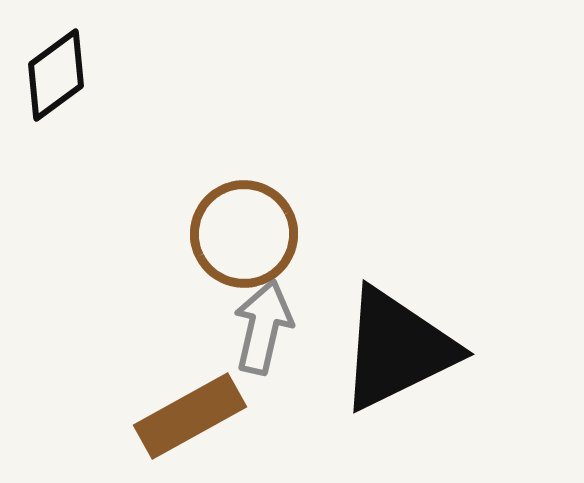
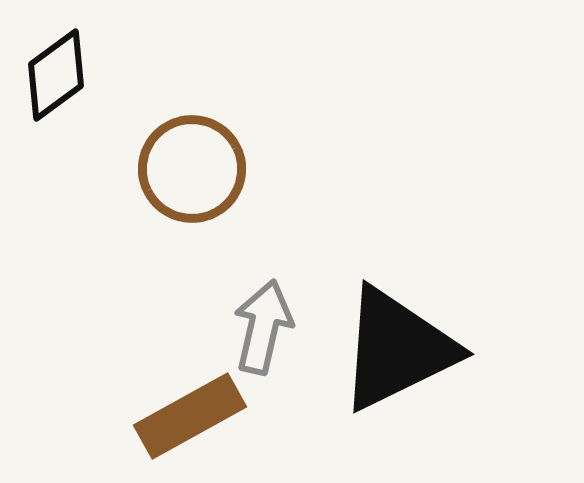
brown circle: moved 52 px left, 65 px up
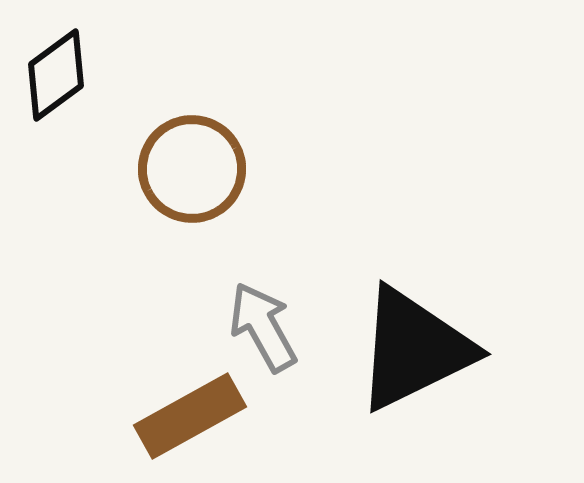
gray arrow: rotated 42 degrees counterclockwise
black triangle: moved 17 px right
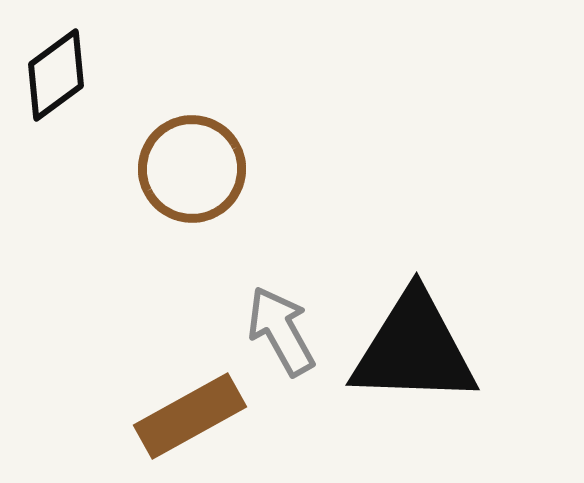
gray arrow: moved 18 px right, 4 px down
black triangle: rotated 28 degrees clockwise
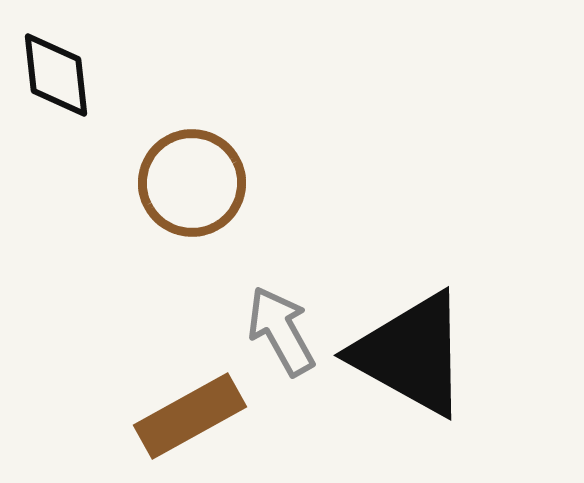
black diamond: rotated 60 degrees counterclockwise
brown circle: moved 14 px down
black triangle: moved 3 px left, 5 px down; rotated 27 degrees clockwise
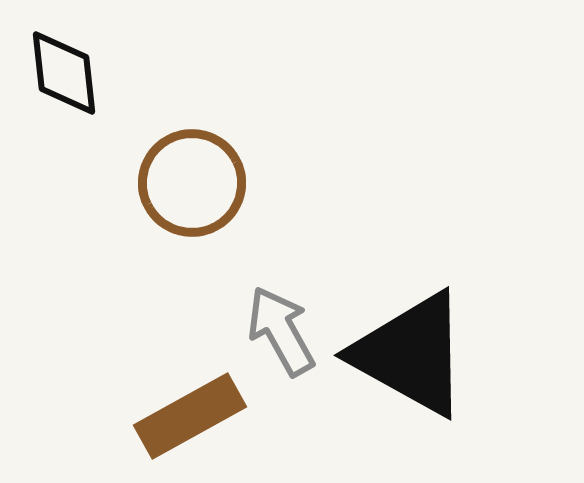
black diamond: moved 8 px right, 2 px up
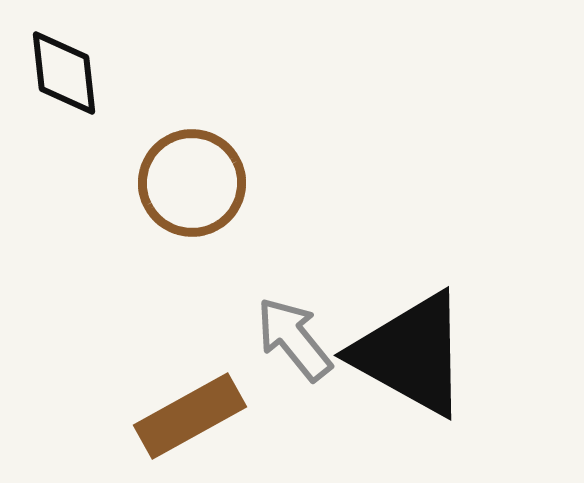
gray arrow: moved 13 px right, 8 px down; rotated 10 degrees counterclockwise
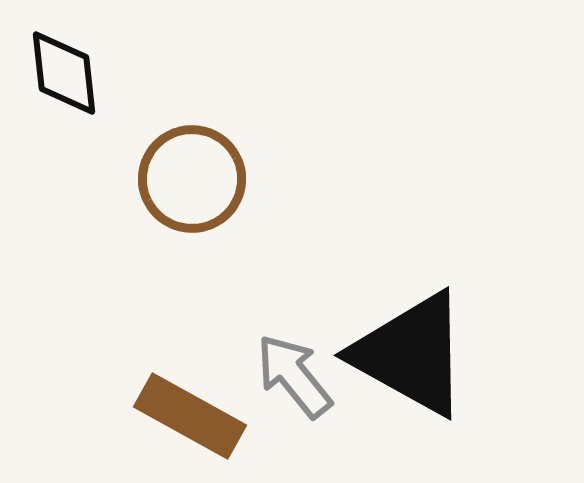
brown circle: moved 4 px up
gray arrow: moved 37 px down
brown rectangle: rotated 58 degrees clockwise
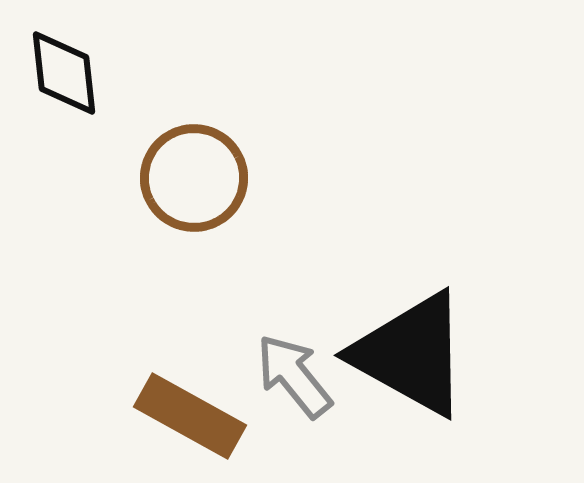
brown circle: moved 2 px right, 1 px up
